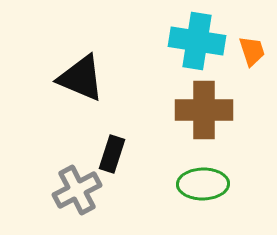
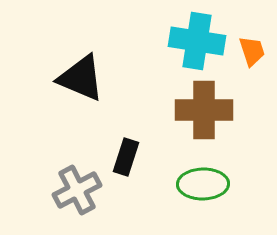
black rectangle: moved 14 px right, 3 px down
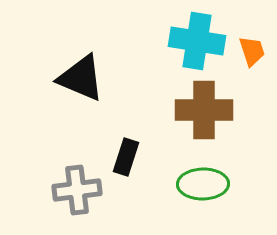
gray cross: rotated 21 degrees clockwise
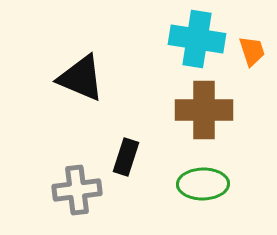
cyan cross: moved 2 px up
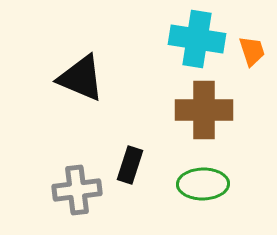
black rectangle: moved 4 px right, 8 px down
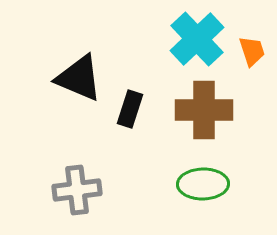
cyan cross: rotated 38 degrees clockwise
black triangle: moved 2 px left
black rectangle: moved 56 px up
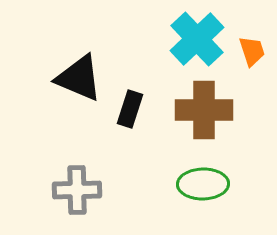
gray cross: rotated 6 degrees clockwise
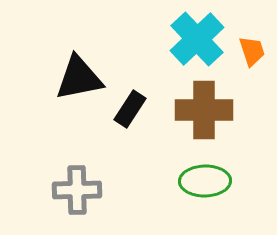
black triangle: rotated 34 degrees counterclockwise
black rectangle: rotated 15 degrees clockwise
green ellipse: moved 2 px right, 3 px up
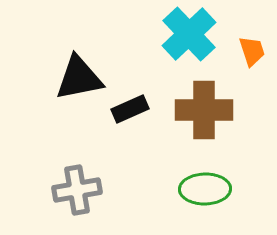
cyan cross: moved 8 px left, 5 px up
black rectangle: rotated 33 degrees clockwise
green ellipse: moved 8 px down
gray cross: rotated 9 degrees counterclockwise
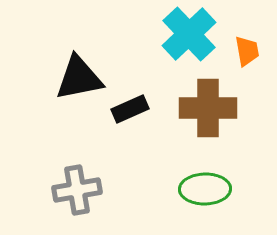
orange trapezoid: moved 5 px left; rotated 8 degrees clockwise
brown cross: moved 4 px right, 2 px up
